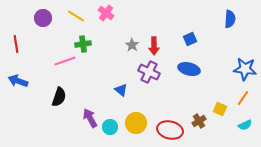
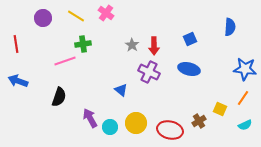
blue semicircle: moved 8 px down
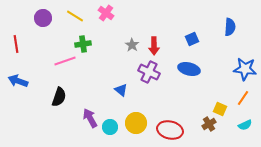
yellow line: moved 1 px left
blue square: moved 2 px right
brown cross: moved 10 px right, 3 px down
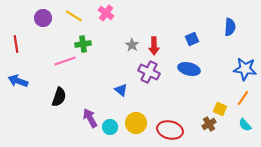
yellow line: moved 1 px left
cyan semicircle: rotated 72 degrees clockwise
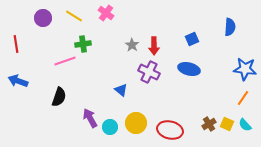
yellow square: moved 7 px right, 15 px down
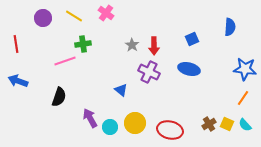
yellow circle: moved 1 px left
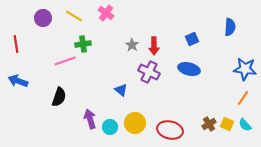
purple arrow: moved 1 px down; rotated 12 degrees clockwise
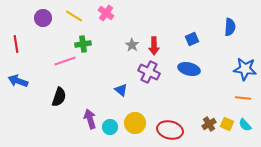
orange line: rotated 63 degrees clockwise
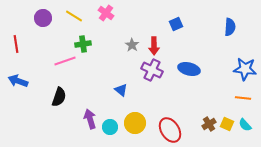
blue square: moved 16 px left, 15 px up
purple cross: moved 3 px right, 2 px up
red ellipse: rotated 45 degrees clockwise
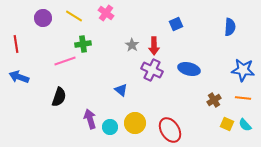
blue star: moved 2 px left, 1 px down
blue arrow: moved 1 px right, 4 px up
brown cross: moved 5 px right, 24 px up
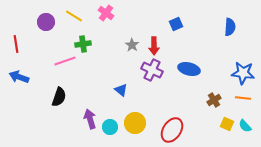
purple circle: moved 3 px right, 4 px down
blue star: moved 3 px down
cyan semicircle: moved 1 px down
red ellipse: moved 2 px right; rotated 65 degrees clockwise
